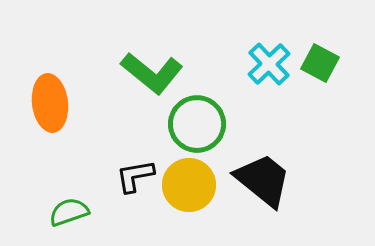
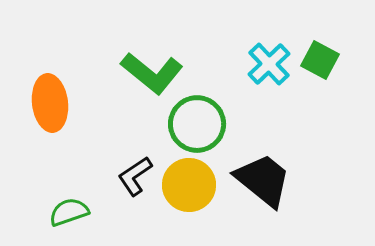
green square: moved 3 px up
black L-shape: rotated 24 degrees counterclockwise
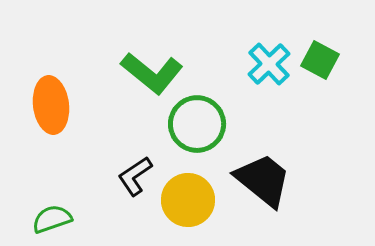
orange ellipse: moved 1 px right, 2 px down
yellow circle: moved 1 px left, 15 px down
green semicircle: moved 17 px left, 7 px down
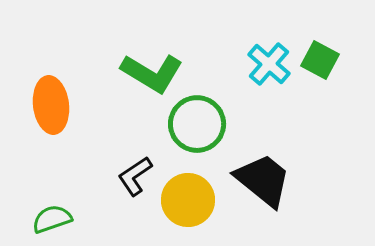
cyan cross: rotated 6 degrees counterclockwise
green L-shape: rotated 8 degrees counterclockwise
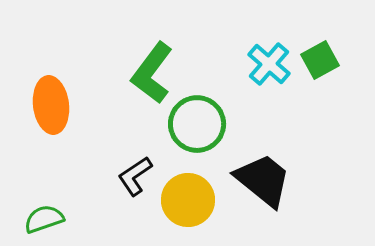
green square: rotated 33 degrees clockwise
green L-shape: rotated 96 degrees clockwise
green semicircle: moved 8 px left
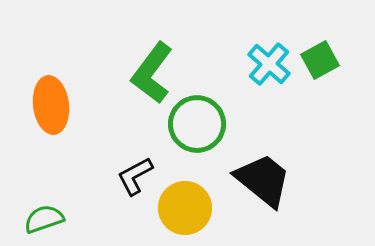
black L-shape: rotated 6 degrees clockwise
yellow circle: moved 3 px left, 8 px down
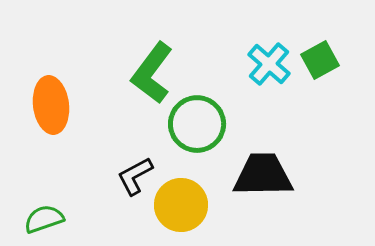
black trapezoid: moved 5 px up; rotated 40 degrees counterclockwise
yellow circle: moved 4 px left, 3 px up
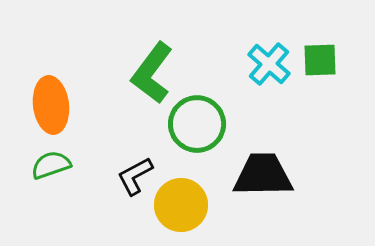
green square: rotated 27 degrees clockwise
green semicircle: moved 7 px right, 54 px up
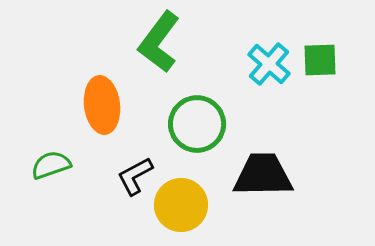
green L-shape: moved 7 px right, 31 px up
orange ellipse: moved 51 px right
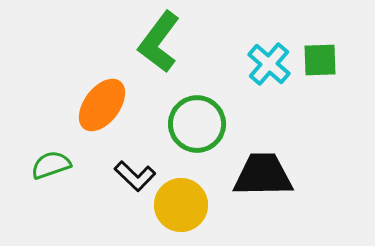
orange ellipse: rotated 44 degrees clockwise
black L-shape: rotated 108 degrees counterclockwise
